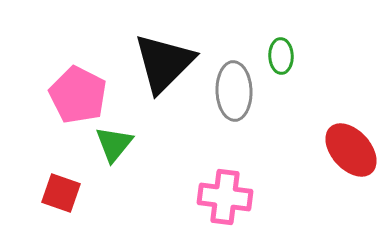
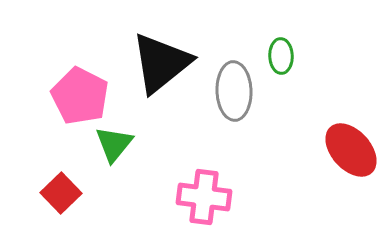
black triangle: moved 3 px left; rotated 6 degrees clockwise
pink pentagon: moved 2 px right, 1 px down
red square: rotated 27 degrees clockwise
pink cross: moved 21 px left
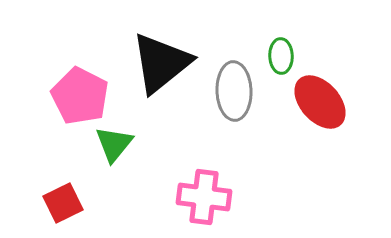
red ellipse: moved 31 px left, 48 px up
red square: moved 2 px right, 10 px down; rotated 18 degrees clockwise
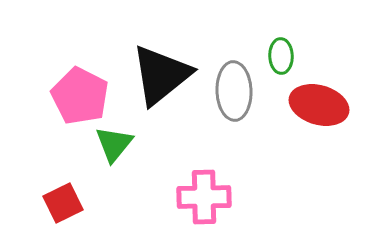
black triangle: moved 12 px down
red ellipse: moved 1 px left, 3 px down; rotated 32 degrees counterclockwise
pink cross: rotated 8 degrees counterclockwise
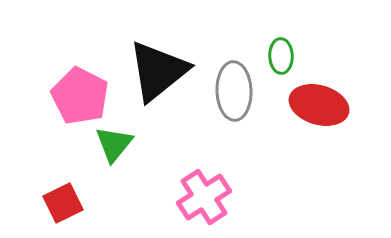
black triangle: moved 3 px left, 4 px up
pink cross: rotated 32 degrees counterclockwise
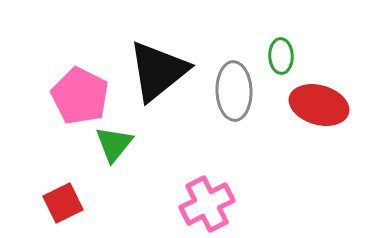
pink cross: moved 3 px right, 7 px down; rotated 6 degrees clockwise
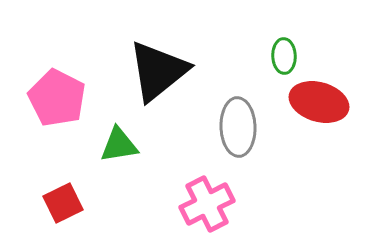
green ellipse: moved 3 px right
gray ellipse: moved 4 px right, 36 px down
pink pentagon: moved 23 px left, 2 px down
red ellipse: moved 3 px up
green triangle: moved 5 px right, 1 px down; rotated 42 degrees clockwise
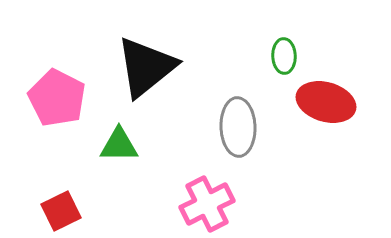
black triangle: moved 12 px left, 4 px up
red ellipse: moved 7 px right
green triangle: rotated 9 degrees clockwise
red square: moved 2 px left, 8 px down
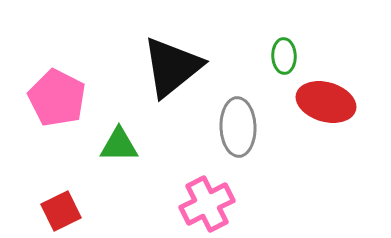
black triangle: moved 26 px right
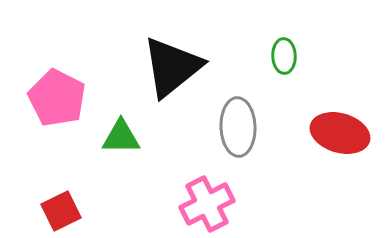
red ellipse: moved 14 px right, 31 px down
green triangle: moved 2 px right, 8 px up
